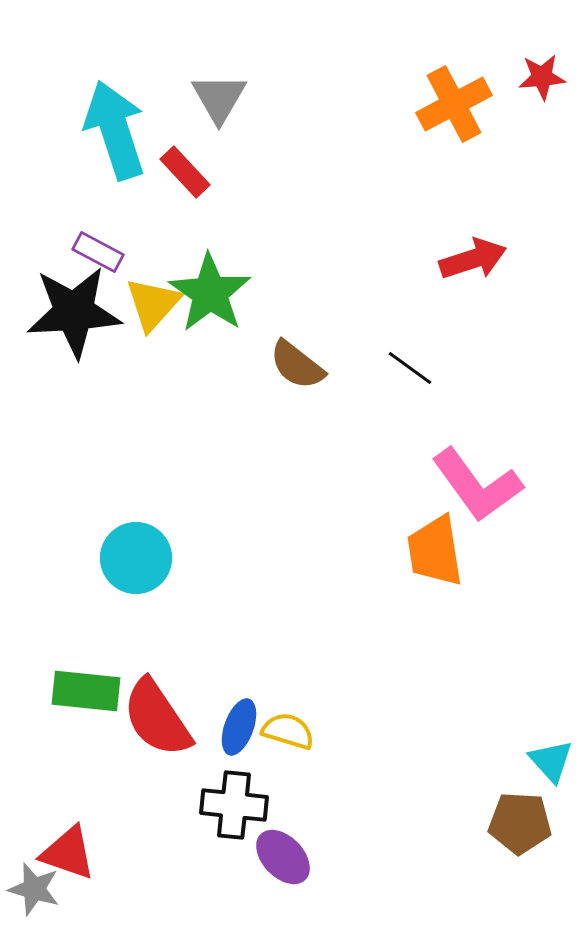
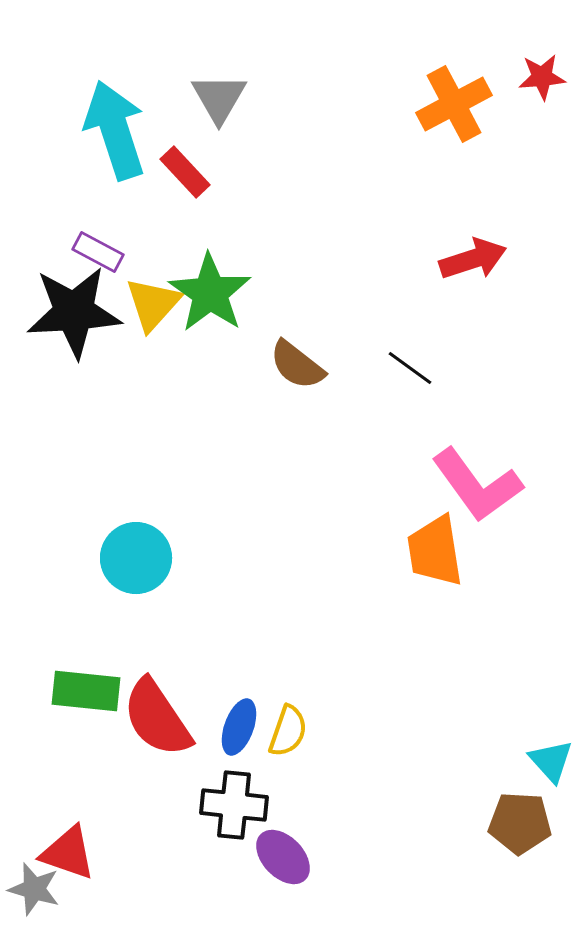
yellow semicircle: rotated 92 degrees clockwise
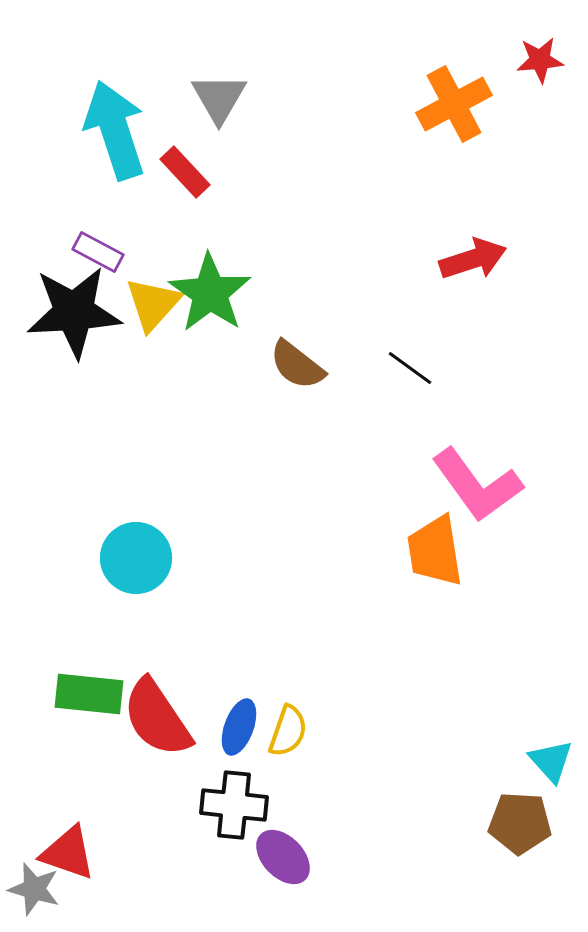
red star: moved 2 px left, 17 px up
green rectangle: moved 3 px right, 3 px down
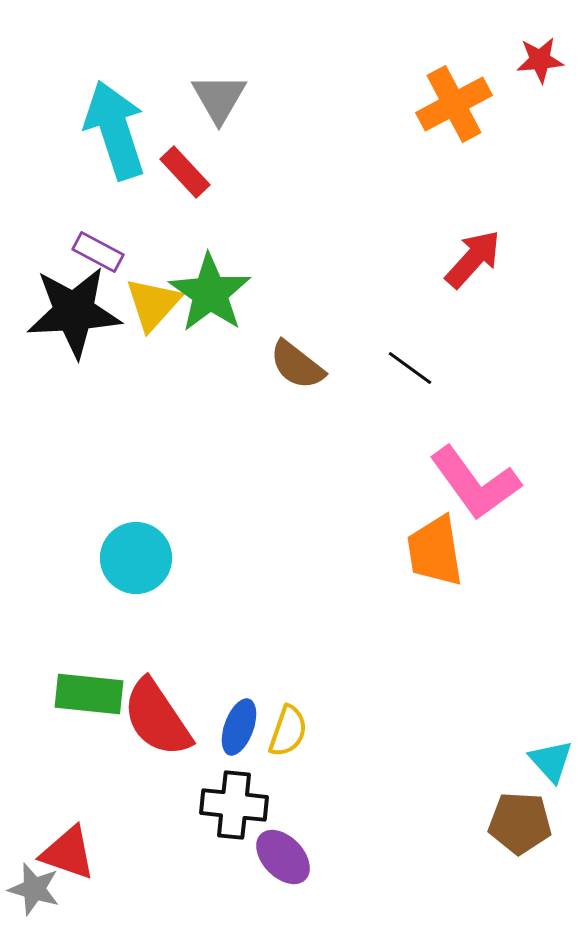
red arrow: rotated 30 degrees counterclockwise
pink L-shape: moved 2 px left, 2 px up
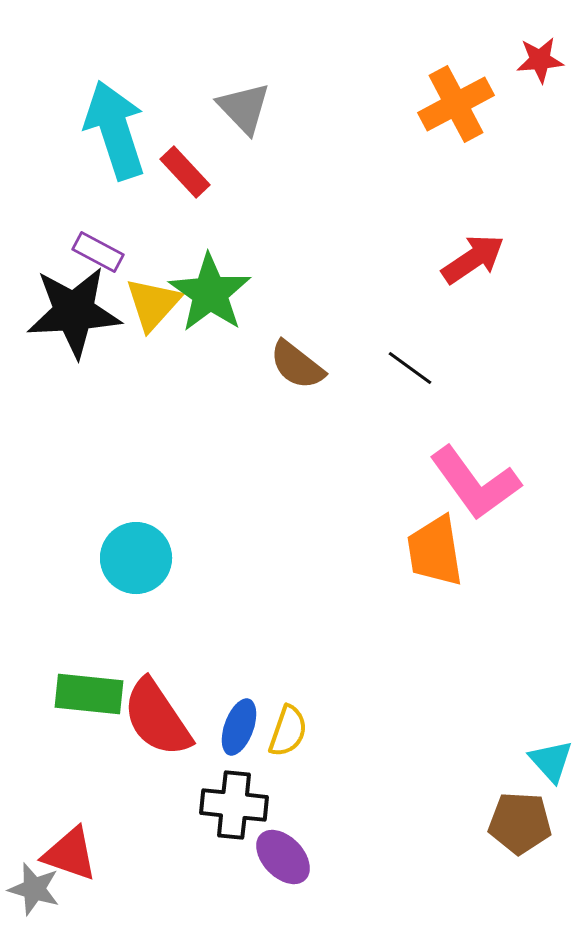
gray triangle: moved 25 px right, 10 px down; rotated 14 degrees counterclockwise
orange cross: moved 2 px right
red arrow: rotated 14 degrees clockwise
red triangle: moved 2 px right, 1 px down
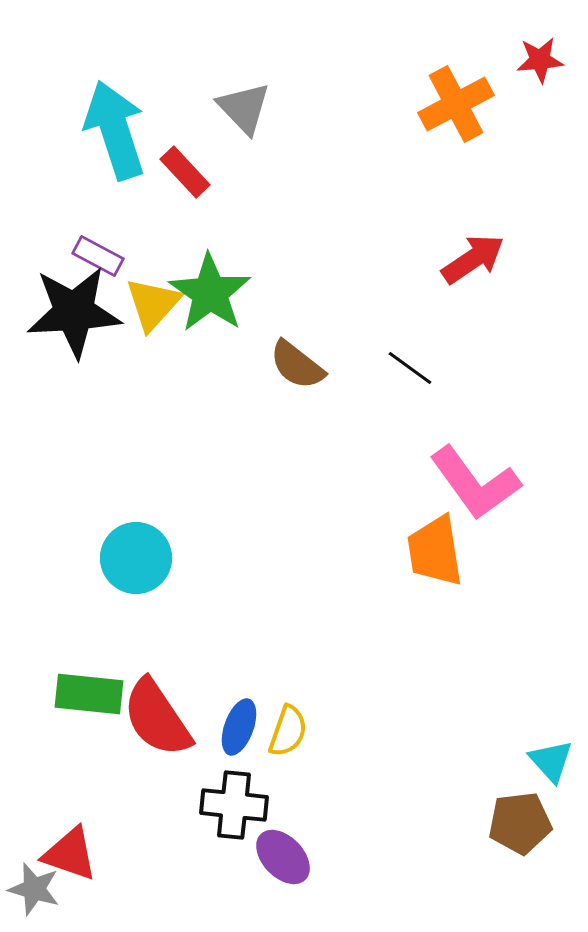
purple rectangle: moved 4 px down
brown pentagon: rotated 10 degrees counterclockwise
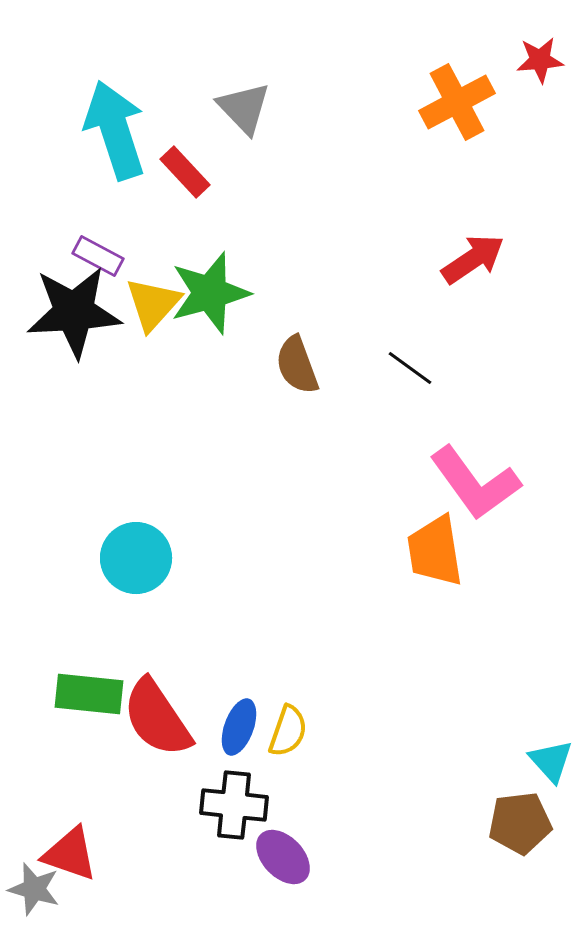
orange cross: moved 1 px right, 2 px up
green star: rotated 22 degrees clockwise
brown semicircle: rotated 32 degrees clockwise
